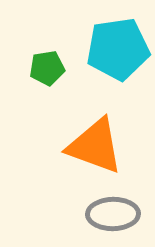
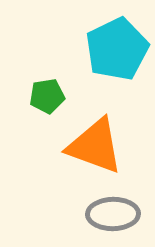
cyan pentagon: moved 1 px left; rotated 18 degrees counterclockwise
green pentagon: moved 28 px down
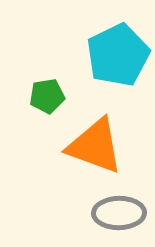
cyan pentagon: moved 1 px right, 6 px down
gray ellipse: moved 6 px right, 1 px up
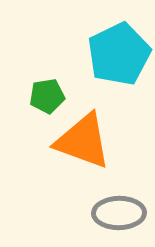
cyan pentagon: moved 1 px right, 1 px up
orange triangle: moved 12 px left, 5 px up
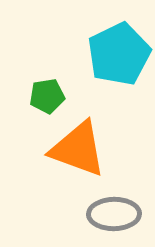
orange triangle: moved 5 px left, 8 px down
gray ellipse: moved 5 px left, 1 px down
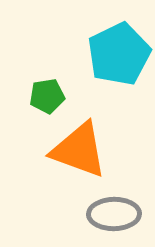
orange triangle: moved 1 px right, 1 px down
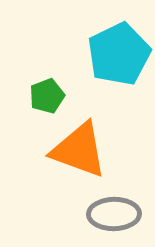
green pentagon: rotated 12 degrees counterclockwise
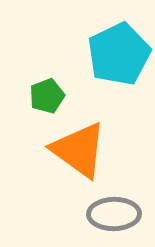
orange triangle: rotated 16 degrees clockwise
